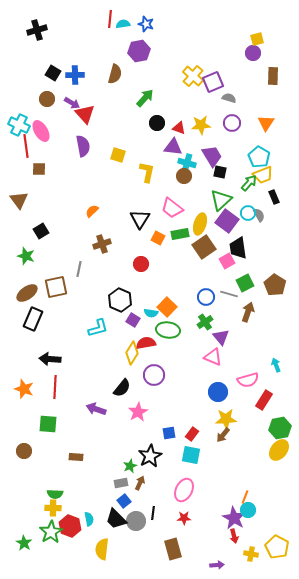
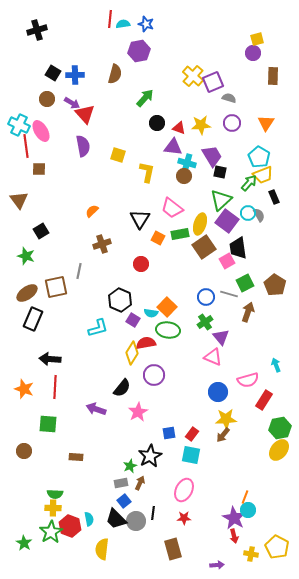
gray line at (79, 269): moved 2 px down
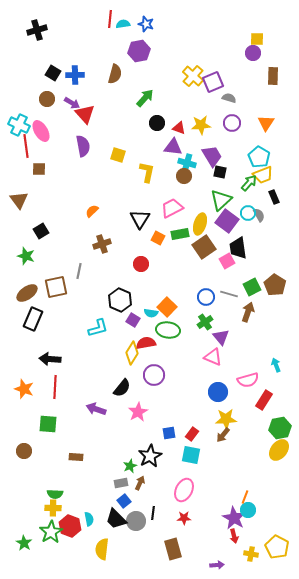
yellow square at (257, 39): rotated 16 degrees clockwise
pink trapezoid at (172, 208): rotated 115 degrees clockwise
green square at (245, 283): moved 7 px right, 4 px down
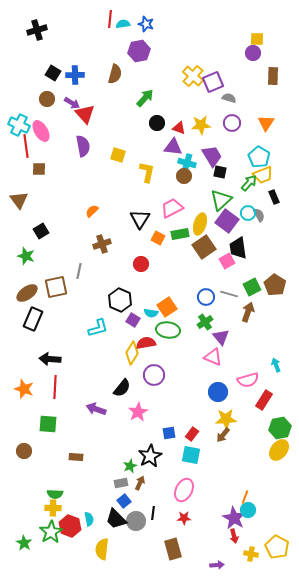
orange square at (167, 307): rotated 12 degrees clockwise
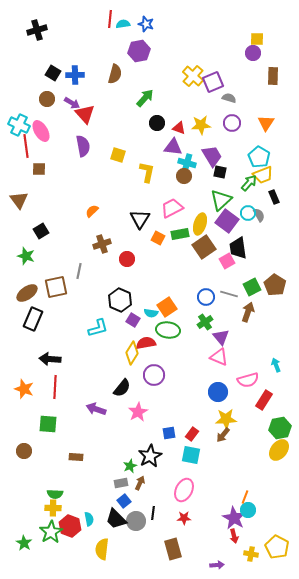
red circle at (141, 264): moved 14 px left, 5 px up
pink triangle at (213, 357): moved 6 px right
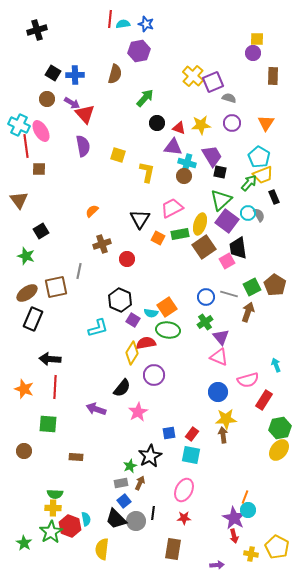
brown arrow at (223, 435): rotated 133 degrees clockwise
cyan semicircle at (89, 519): moved 3 px left
brown rectangle at (173, 549): rotated 25 degrees clockwise
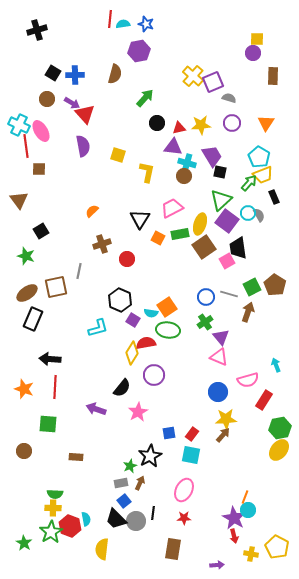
red triangle at (179, 128): rotated 32 degrees counterclockwise
brown arrow at (223, 435): rotated 49 degrees clockwise
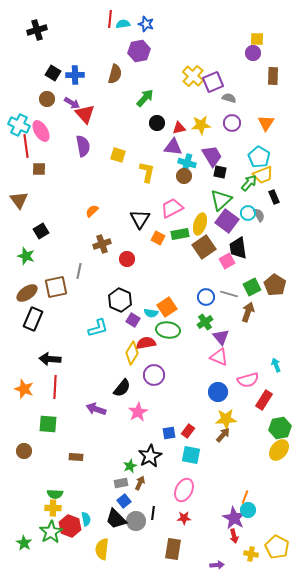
red rectangle at (192, 434): moved 4 px left, 3 px up
